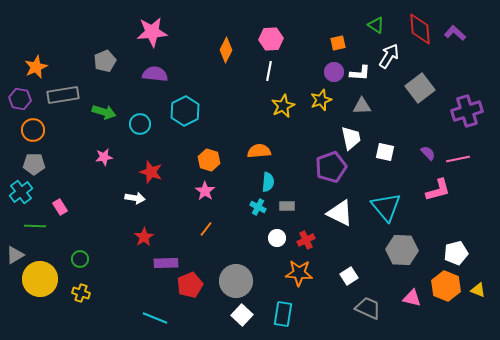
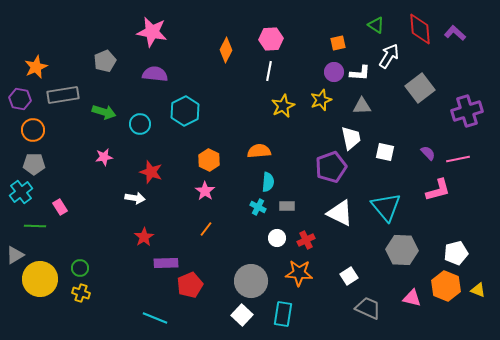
pink star at (152, 32): rotated 16 degrees clockwise
orange hexagon at (209, 160): rotated 10 degrees clockwise
green circle at (80, 259): moved 9 px down
gray circle at (236, 281): moved 15 px right
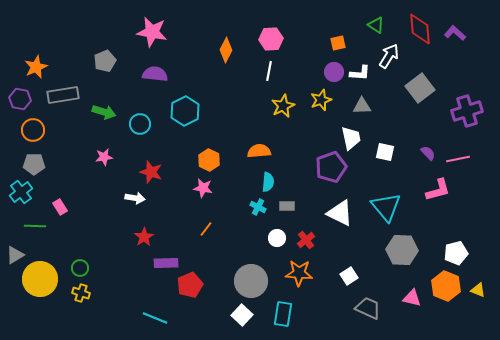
pink star at (205, 191): moved 2 px left, 3 px up; rotated 24 degrees counterclockwise
red cross at (306, 240): rotated 12 degrees counterclockwise
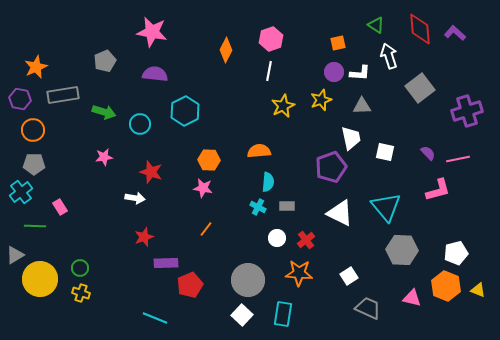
pink hexagon at (271, 39): rotated 15 degrees counterclockwise
white arrow at (389, 56): rotated 50 degrees counterclockwise
orange hexagon at (209, 160): rotated 25 degrees counterclockwise
red star at (144, 237): rotated 12 degrees clockwise
gray circle at (251, 281): moved 3 px left, 1 px up
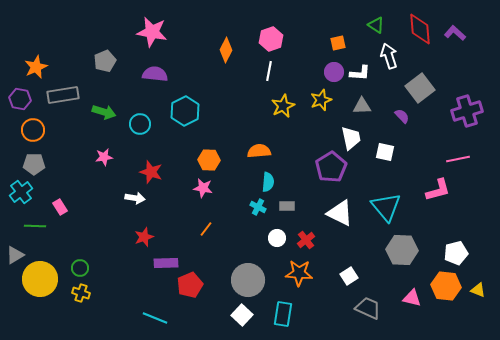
purple semicircle at (428, 153): moved 26 px left, 37 px up
purple pentagon at (331, 167): rotated 12 degrees counterclockwise
orange hexagon at (446, 286): rotated 16 degrees counterclockwise
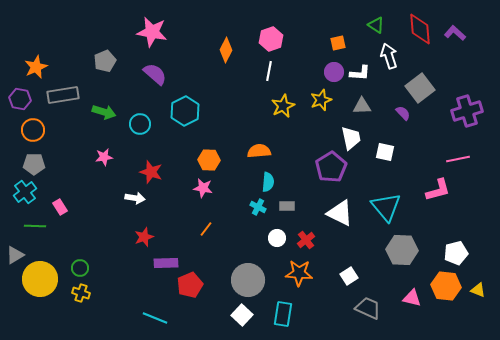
purple semicircle at (155, 74): rotated 35 degrees clockwise
purple semicircle at (402, 116): moved 1 px right, 3 px up
cyan cross at (21, 192): moved 4 px right
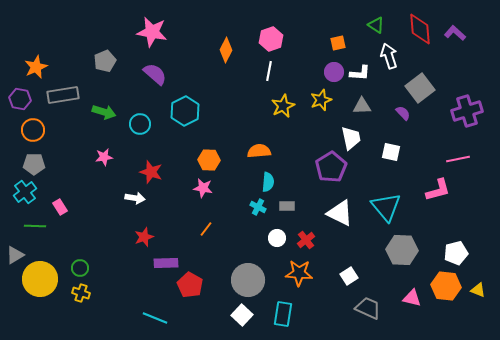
white square at (385, 152): moved 6 px right
red pentagon at (190, 285): rotated 20 degrees counterclockwise
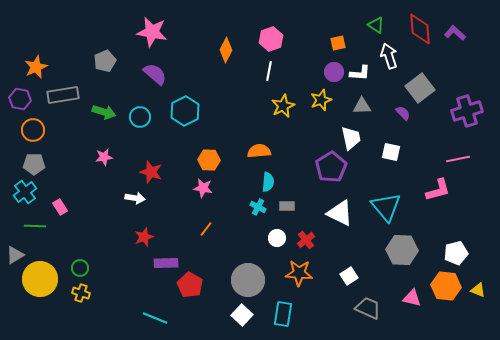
cyan circle at (140, 124): moved 7 px up
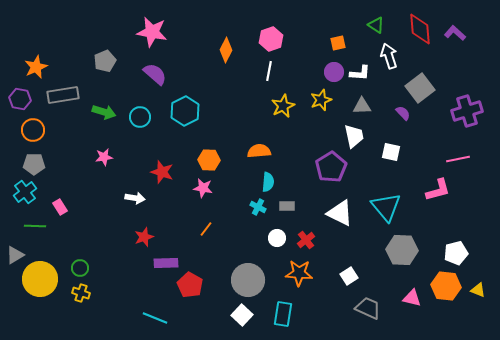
white trapezoid at (351, 138): moved 3 px right, 2 px up
red star at (151, 172): moved 11 px right
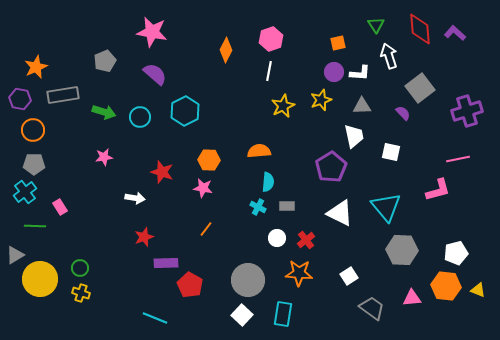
green triangle at (376, 25): rotated 24 degrees clockwise
pink triangle at (412, 298): rotated 18 degrees counterclockwise
gray trapezoid at (368, 308): moved 4 px right; rotated 12 degrees clockwise
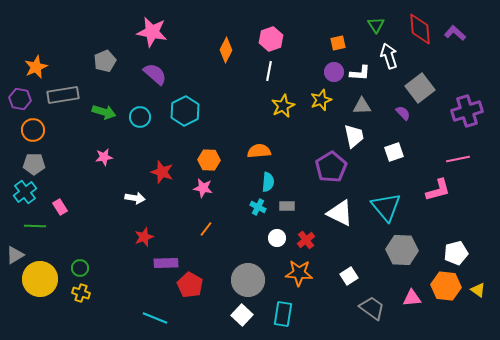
white square at (391, 152): moved 3 px right; rotated 30 degrees counterclockwise
yellow triangle at (478, 290): rotated 14 degrees clockwise
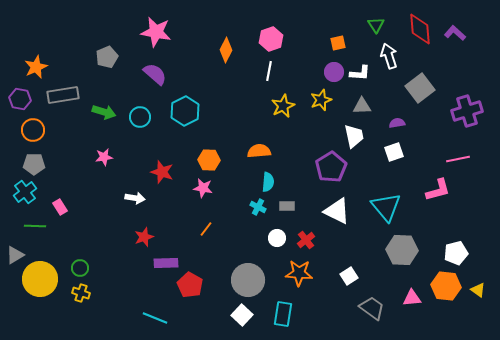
pink star at (152, 32): moved 4 px right
gray pentagon at (105, 61): moved 2 px right, 4 px up
purple semicircle at (403, 113): moved 6 px left, 10 px down; rotated 56 degrees counterclockwise
white triangle at (340, 213): moved 3 px left, 2 px up
